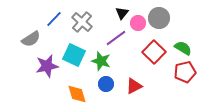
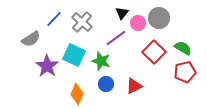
purple star: rotated 25 degrees counterclockwise
orange diamond: rotated 40 degrees clockwise
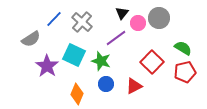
red square: moved 2 px left, 10 px down
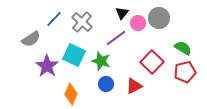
orange diamond: moved 6 px left
